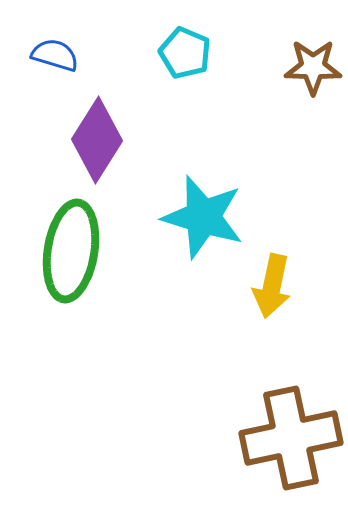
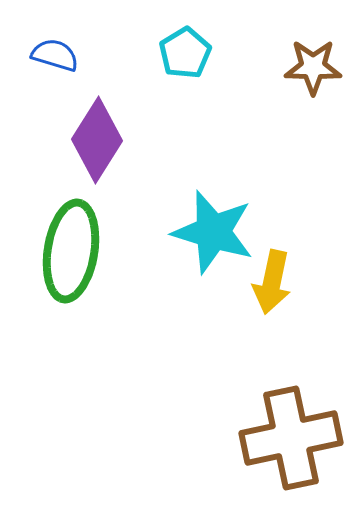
cyan pentagon: rotated 18 degrees clockwise
cyan star: moved 10 px right, 15 px down
yellow arrow: moved 4 px up
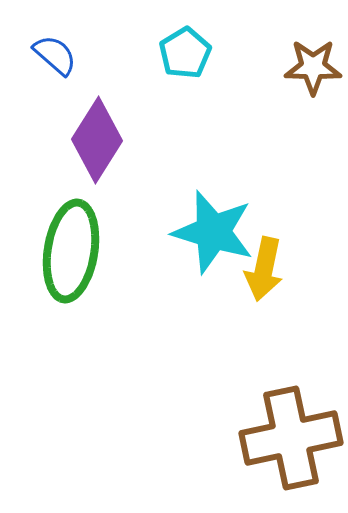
blue semicircle: rotated 24 degrees clockwise
yellow arrow: moved 8 px left, 13 px up
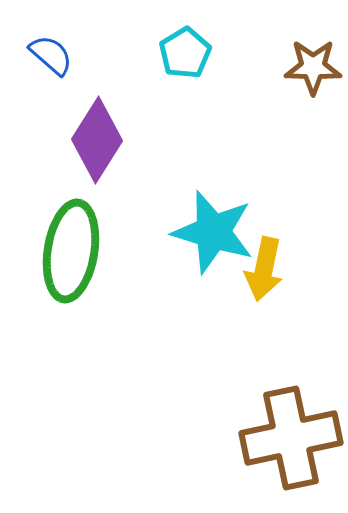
blue semicircle: moved 4 px left
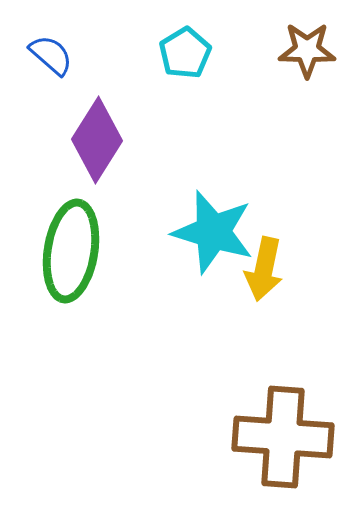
brown star: moved 6 px left, 17 px up
brown cross: moved 8 px left, 1 px up; rotated 16 degrees clockwise
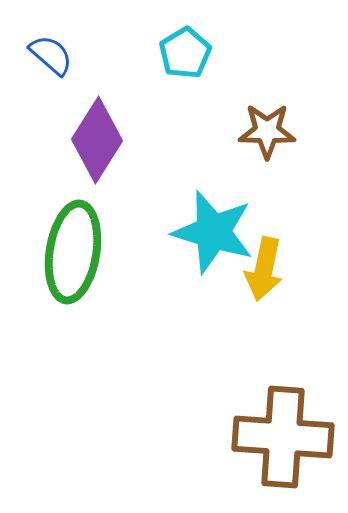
brown star: moved 40 px left, 81 px down
green ellipse: moved 2 px right, 1 px down
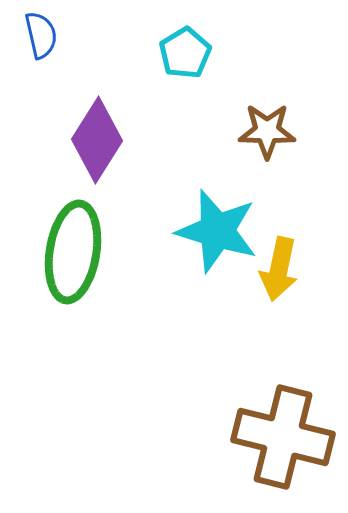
blue semicircle: moved 10 px left, 20 px up; rotated 36 degrees clockwise
cyan star: moved 4 px right, 1 px up
yellow arrow: moved 15 px right
brown cross: rotated 10 degrees clockwise
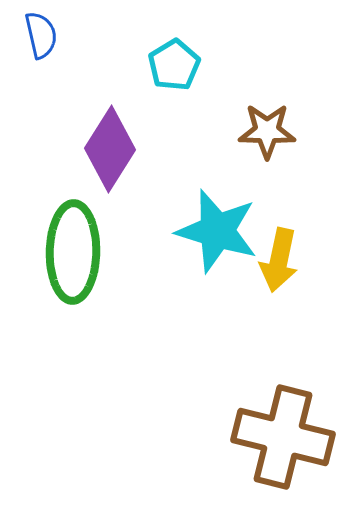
cyan pentagon: moved 11 px left, 12 px down
purple diamond: moved 13 px right, 9 px down
green ellipse: rotated 8 degrees counterclockwise
yellow arrow: moved 9 px up
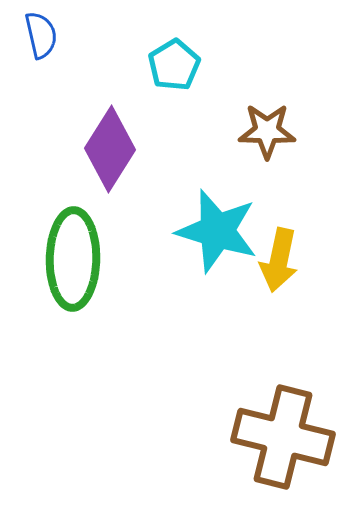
green ellipse: moved 7 px down
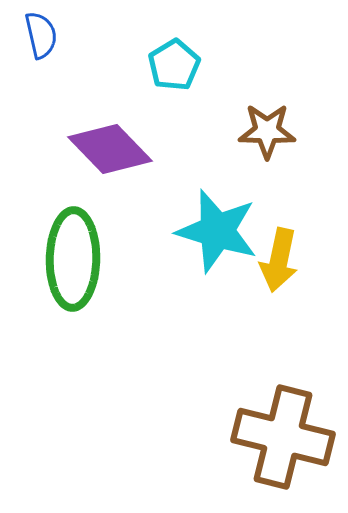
purple diamond: rotated 76 degrees counterclockwise
